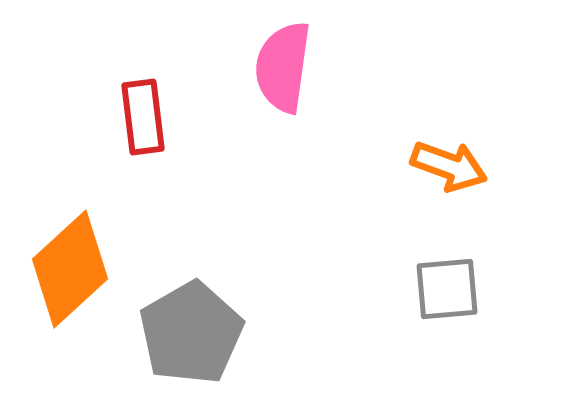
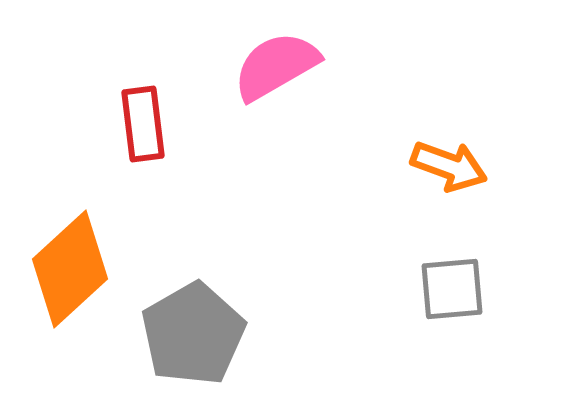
pink semicircle: moved 7 px left, 1 px up; rotated 52 degrees clockwise
red rectangle: moved 7 px down
gray square: moved 5 px right
gray pentagon: moved 2 px right, 1 px down
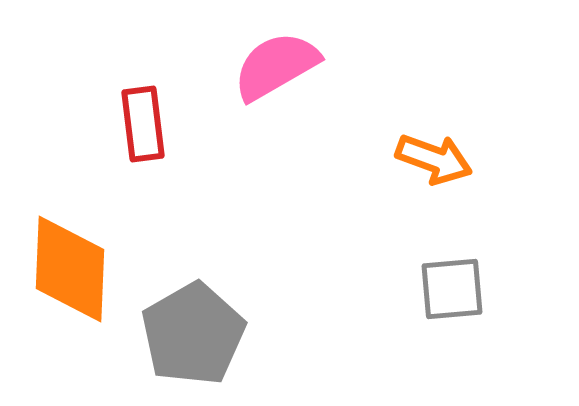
orange arrow: moved 15 px left, 7 px up
orange diamond: rotated 45 degrees counterclockwise
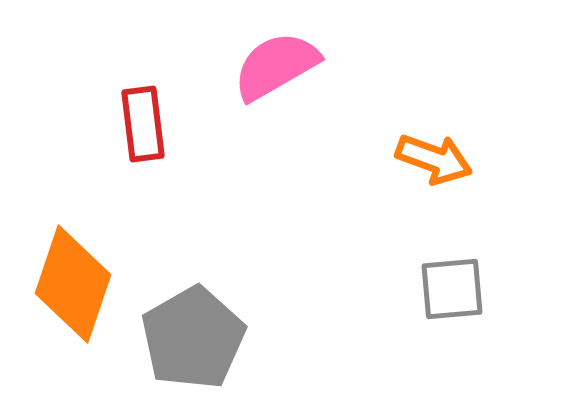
orange diamond: moved 3 px right, 15 px down; rotated 16 degrees clockwise
gray pentagon: moved 4 px down
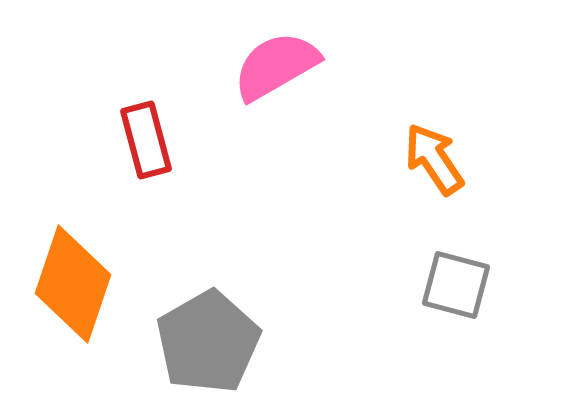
red rectangle: moved 3 px right, 16 px down; rotated 8 degrees counterclockwise
orange arrow: rotated 144 degrees counterclockwise
gray square: moved 4 px right, 4 px up; rotated 20 degrees clockwise
gray pentagon: moved 15 px right, 4 px down
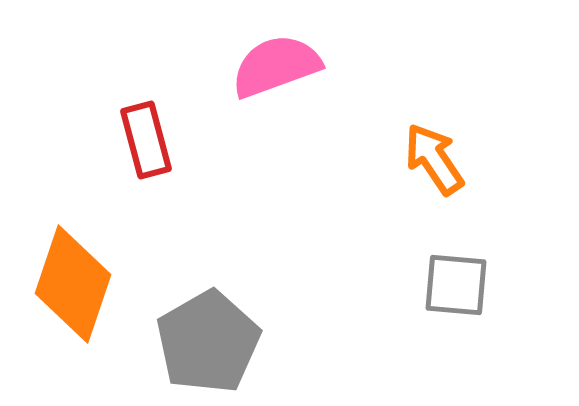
pink semicircle: rotated 10 degrees clockwise
gray square: rotated 10 degrees counterclockwise
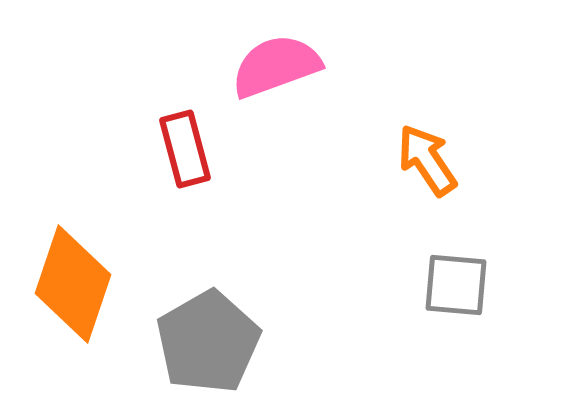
red rectangle: moved 39 px right, 9 px down
orange arrow: moved 7 px left, 1 px down
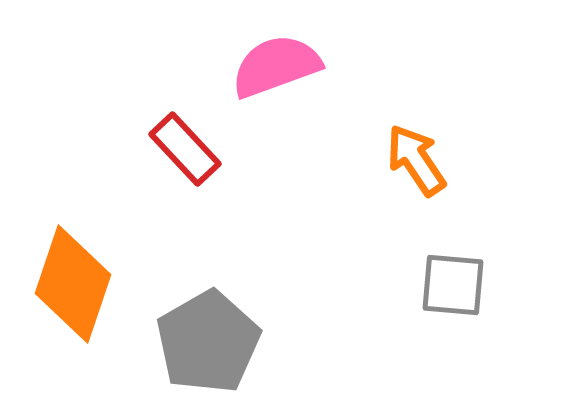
red rectangle: rotated 28 degrees counterclockwise
orange arrow: moved 11 px left
gray square: moved 3 px left
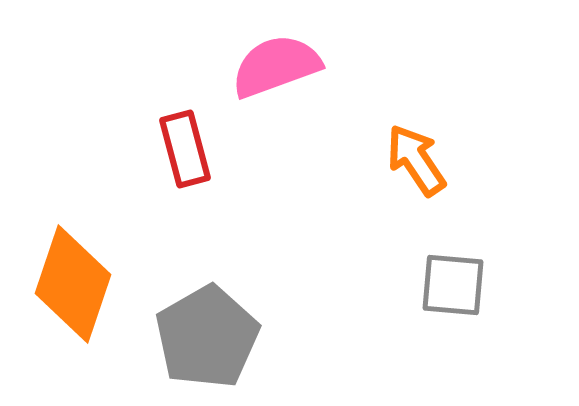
red rectangle: rotated 28 degrees clockwise
gray pentagon: moved 1 px left, 5 px up
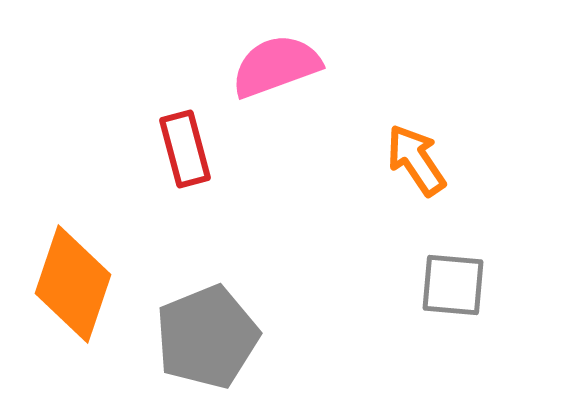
gray pentagon: rotated 8 degrees clockwise
